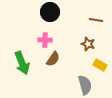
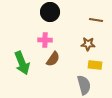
brown star: rotated 16 degrees counterclockwise
yellow rectangle: moved 5 px left; rotated 24 degrees counterclockwise
gray semicircle: moved 1 px left
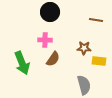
brown star: moved 4 px left, 4 px down
yellow rectangle: moved 4 px right, 4 px up
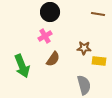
brown line: moved 2 px right, 6 px up
pink cross: moved 4 px up; rotated 32 degrees counterclockwise
green arrow: moved 3 px down
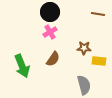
pink cross: moved 5 px right, 4 px up
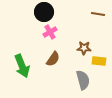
black circle: moved 6 px left
gray semicircle: moved 1 px left, 5 px up
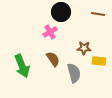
black circle: moved 17 px right
brown semicircle: rotated 70 degrees counterclockwise
gray semicircle: moved 9 px left, 7 px up
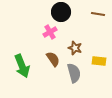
brown star: moved 9 px left; rotated 16 degrees clockwise
